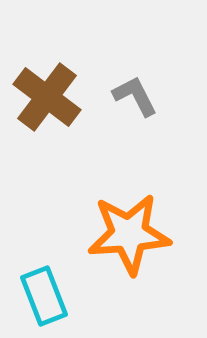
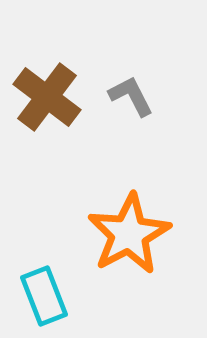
gray L-shape: moved 4 px left
orange star: rotated 24 degrees counterclockwise
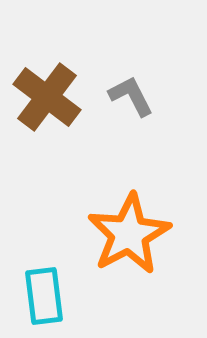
cyan rectangle: rotated 14 degrees clockwise
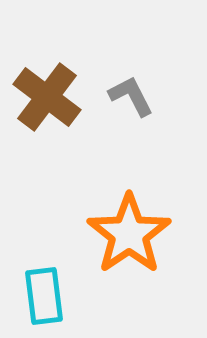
orange star: rotated 6 degrees counterclockwise
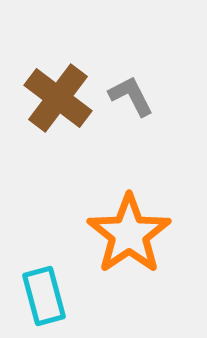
brown cross: moved 11 px right, 1 px down
cyan rectangle: rotated 8 degrees counterclockwise
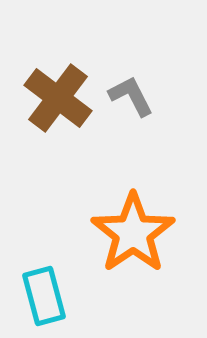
orange star: moved 4 px right, 1 px up
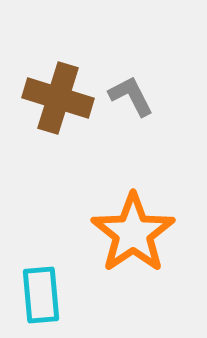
brown cross: rotated 20 degrees counterclockwise
cyan rectangle: moved 3 px left, 1 px up; rotated 10 degrees clockwise
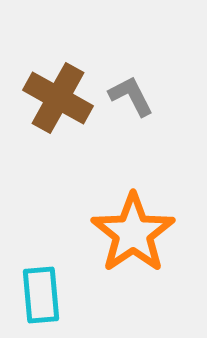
brown cross: rotated 12 degrees clockwise
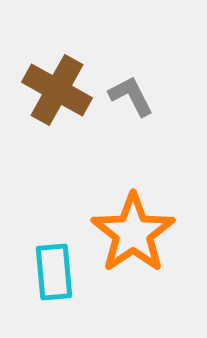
brown cross: moved 1 px left, 8 px up
cyan rectangle: moved 13 px right, 23 px up
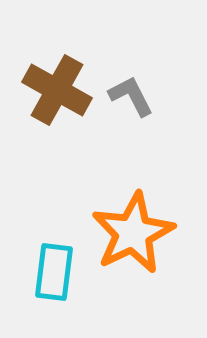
orange star: rotated 8 degrees clockwise
cyan rectangle: rotated 12 degrees clockwise
